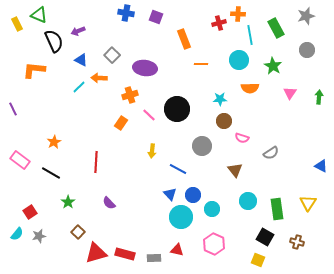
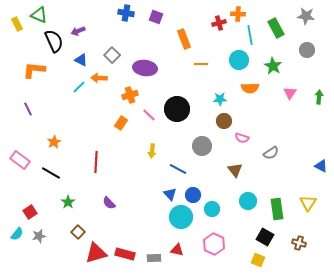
gray star at (306, 16): rotated 24 degrees clockwise
purple line at (13, 109): moved 15 px right
brown cross at (297, 242): moved 2 px right, 1 px down
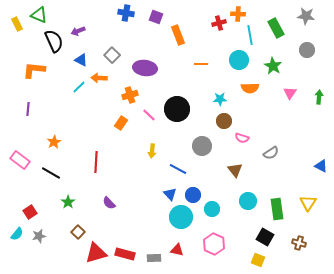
orange rectangle at (184, 39): moved 6 px left, 4 px up
purple line at (28, 109): rotated 32 degrees clockwise
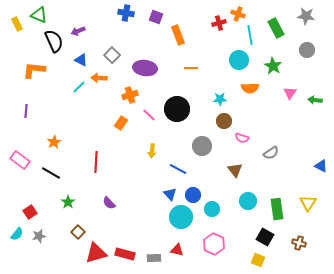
orange cross at (238, 14): rotated 16 degrees clockwise
orange line at (201, 64): moved 10 px left, 4 px down
green arrow at (319, 97): moved 4 px left, 3 px down; rotated 88 degrees counterclockwise
purple line at (28, 109): moved 2 px left, 2 px down
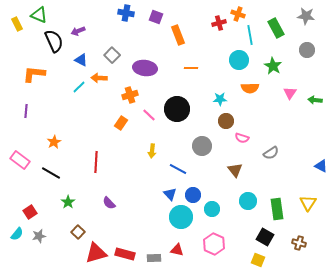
orange L-shape at (34, 70): moved 4 px down
brown circle at (224, 121): moved 2 px right
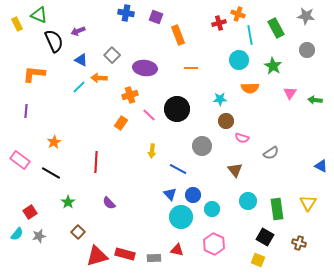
red triangle at (96, 253): moved 1 px right, 3 px down
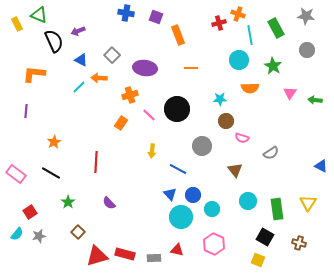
pink rectangle at (20, 160): moved 4 px left, 14 px down
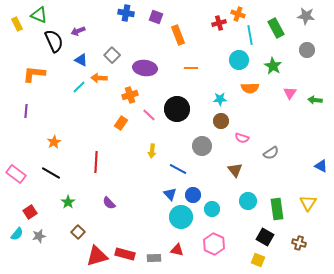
brown circle at (226, 121): moved 5 px left
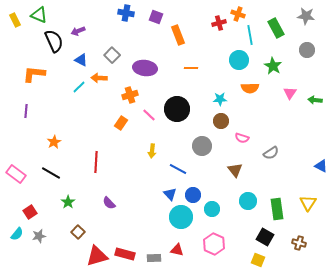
yellow rectangle at (17, 24): moved 2 px left, 4 px up
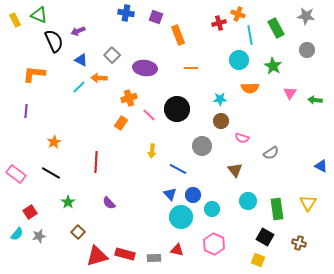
orange cross at (130, 95): moved 1 px left, 3 px down
